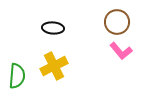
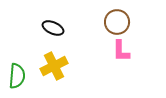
black ellipse: rotated 20 degrees clockwise
pink L-shape: rotated 40 degrees clockwise
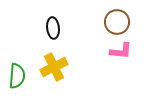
black ellipse: rotated 60 degrees clockwise
pink L-shape: rotated 85 degrees counterclockwise
yellow cross: moved 1 px down
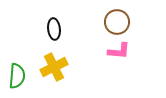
black ellipse: moved 1 px right, 1 px down
pink L-shape: moved 2 px left
